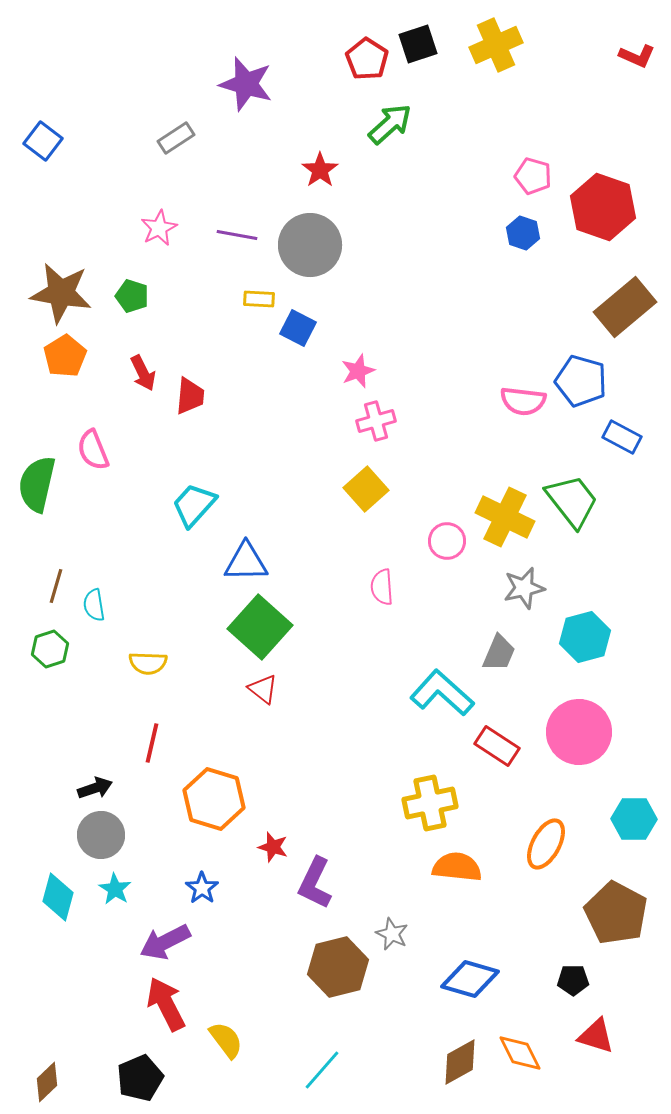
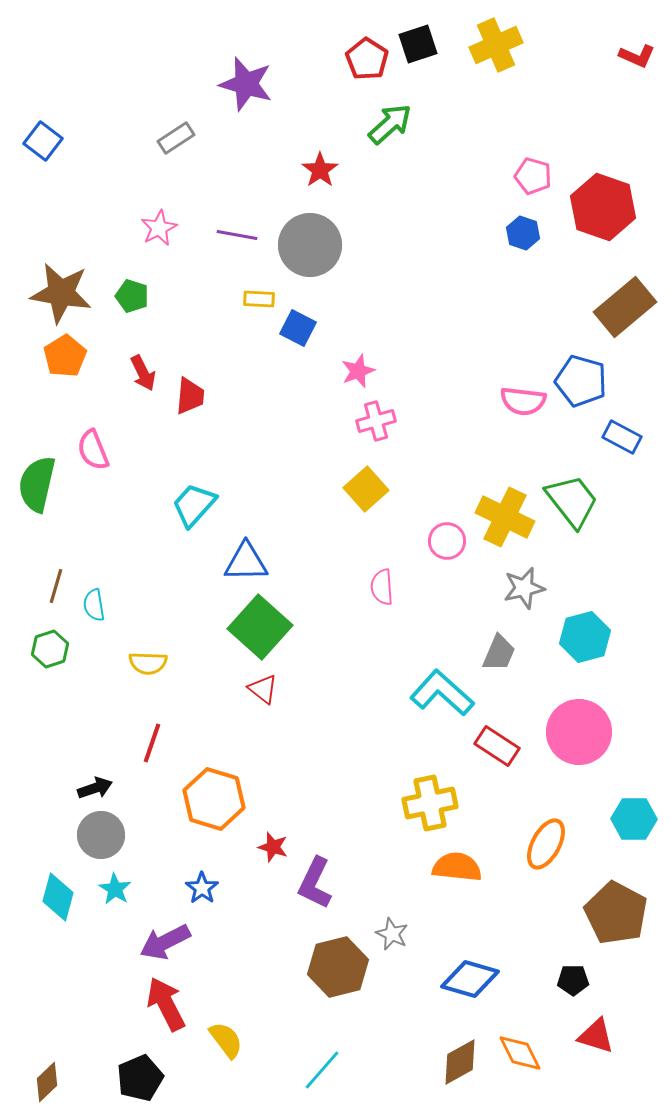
red line at (152, 743): rotated 6 degrees clockwise
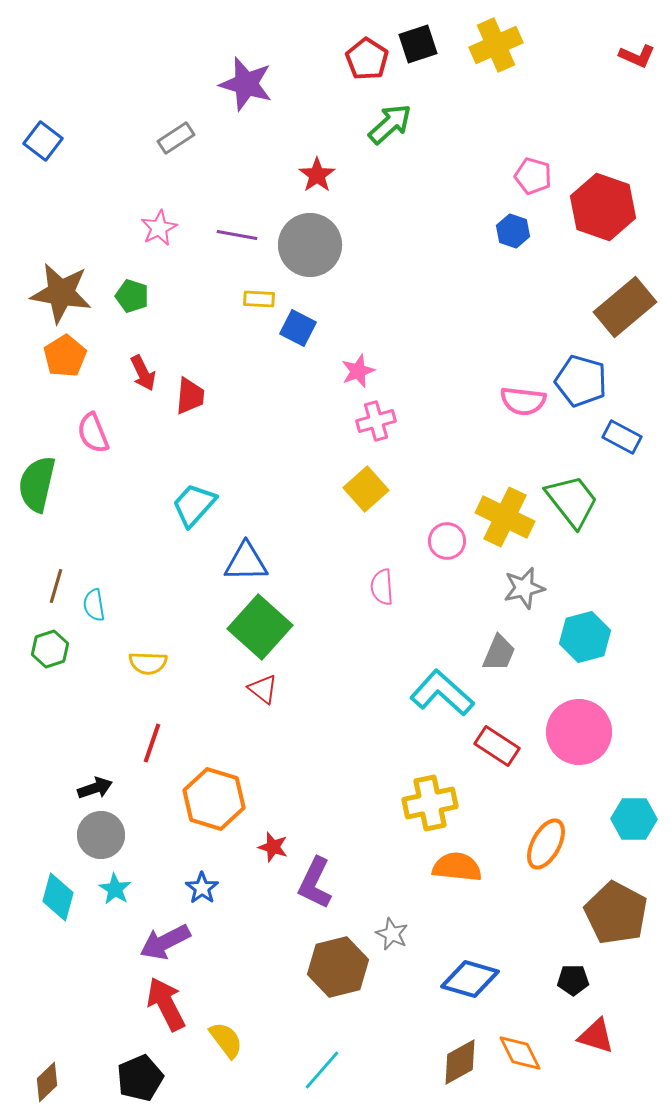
red star at (320, 170): moved 3 px left, 5 px down
blue hexagon at (523, 233): moved 10 px left, 2 px up
pink semicircle at (93, 450): moved 17 px up
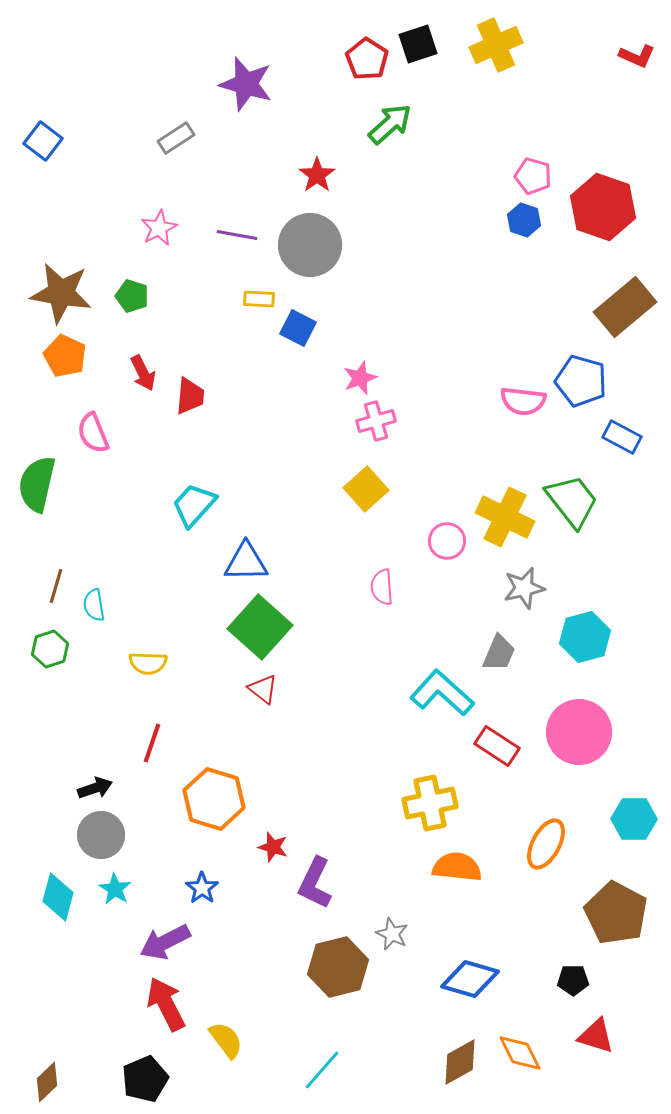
blue hexagon at (513, 231): moved 11 px right, 11 px up
orange pentagon at (65, 356): rotated 15 degrees counterclockwise
pink star at (358, 371): moved 2 px right, 7 px down
black pentagon at (140, 1078): moved 5 px right, 1 px down
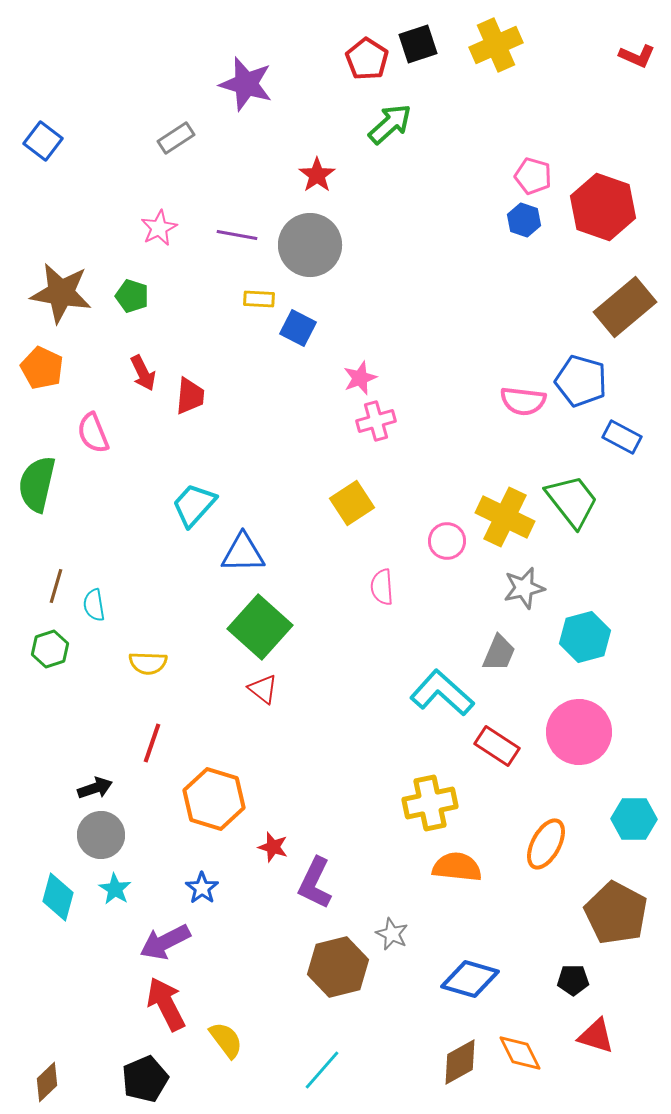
orange pentagon at (65, 356): moved 23 px left, 12 px down
yellow square at (366, 489): moved 14 px left, 14 px down; rotated 9 degrees clockwise
blue triangle at (246, 562): moved 3 px left, 9 px up
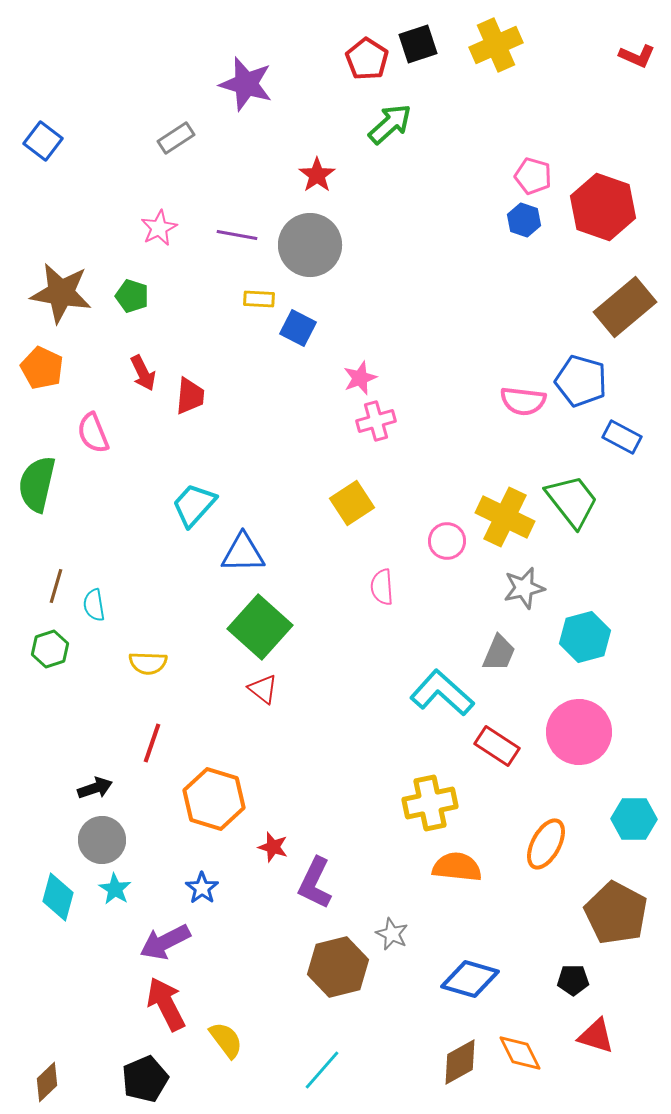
gray circle at (101, 835): moved 1 px right, 5 px down
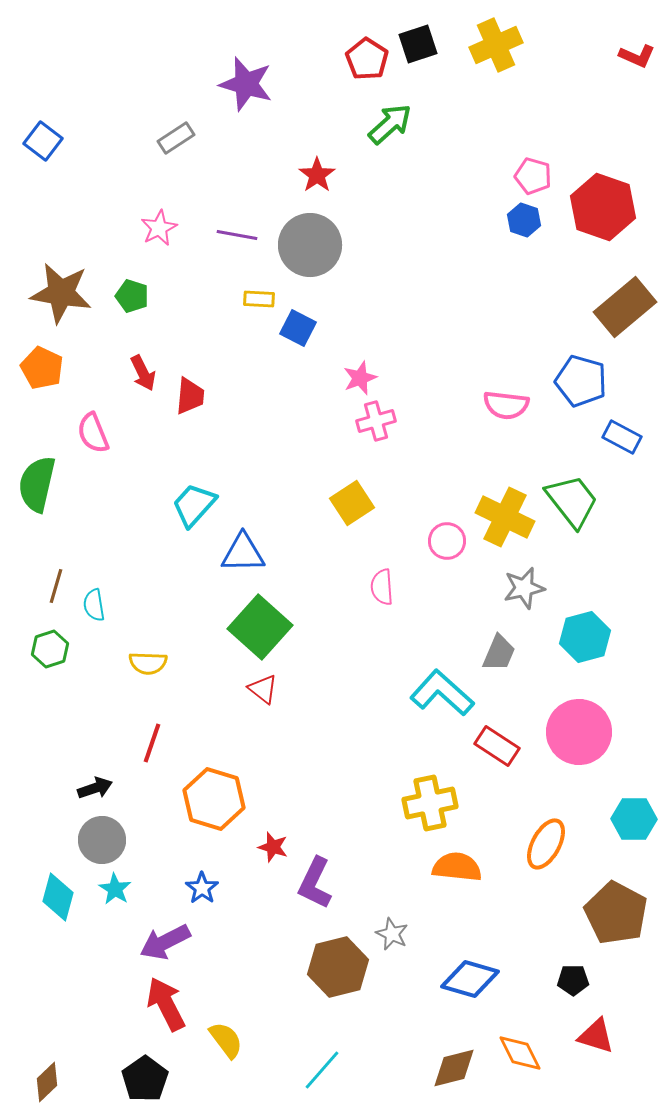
pink semicircle at (523, 401): moved 17 px left, 4 px down
brown diamond at (460, 1062): moved 6 px left, 6 px down; rotated 15 degrees clockwise
black pentagon at (145, 1079): rotated 12 degrees counterclockwise
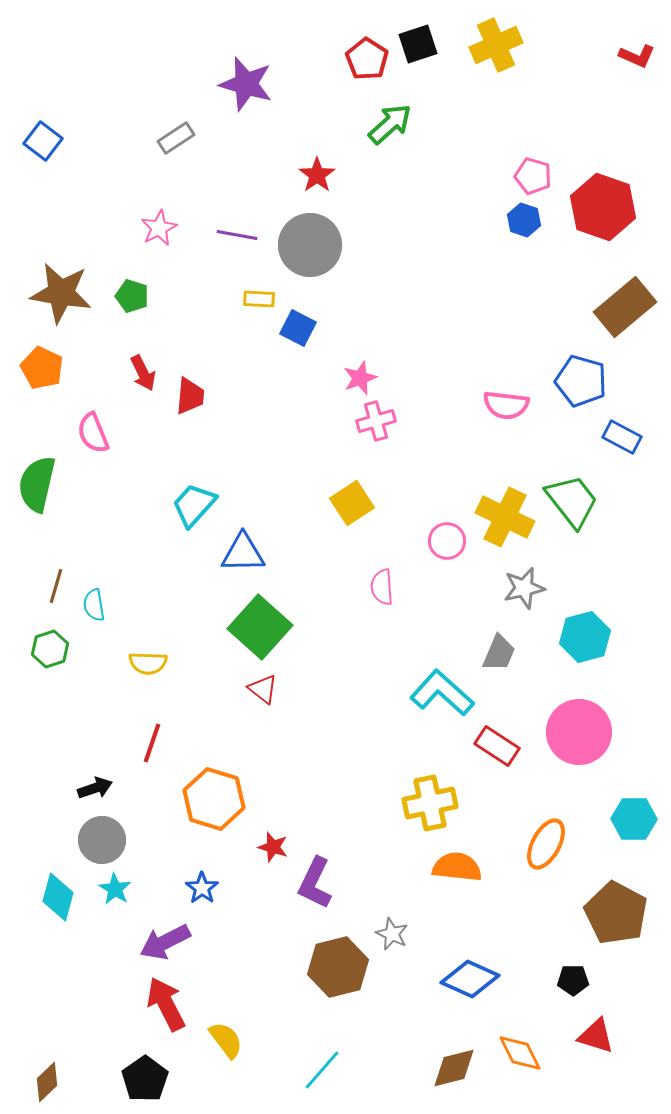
blue diamond at (470, 979): rotated 8 degrees clockwise
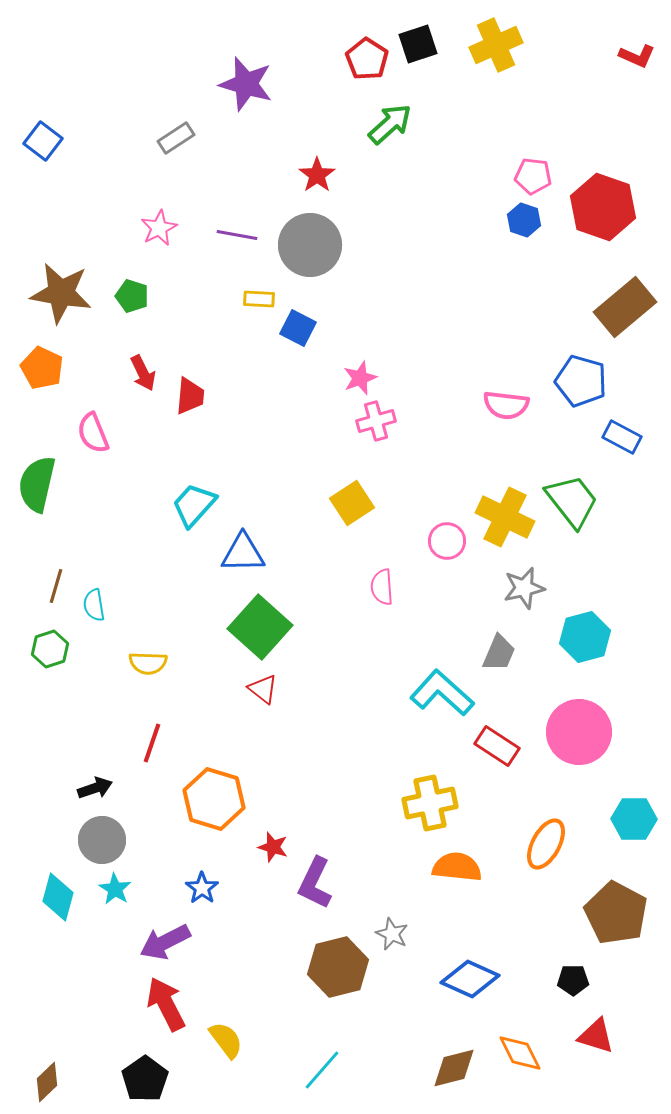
pink pentagon at (533, 176): rotated 9 degrees counterclockwise
